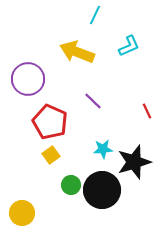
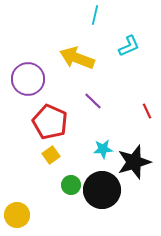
cyan line: rotated 12 degrees counterclockwise
yellow arrow: moved 6 px down
yellow circle: moved 5 px left, 2 px down
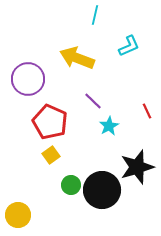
cyan star: moved 6 px right, 23 px up; rotated 24 degrees counterclockwise
black star: moved 3 px right, 5 px down
yellow circle: moved 1 px right
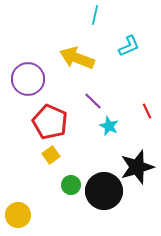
cyan star: rotated 18 degrees counterclockwise
black circle: moved 2 px right, 1 px down
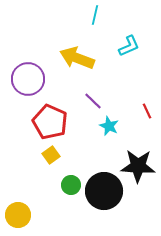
black star: moved 1 px right, 1 px up; rotated 20 degrees clockwise
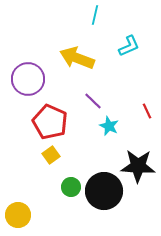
green circle: moved 2 px down
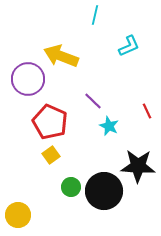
yellow arrow: moved 16 px left, 2 px up
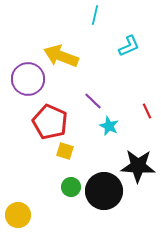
yellow square: moved 14 px right, 4 px up; rotated 36 degrees counterclockwise
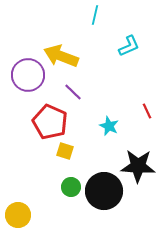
purple circle: moved 4 px up
purple line: moved 20 px left, 9 px up
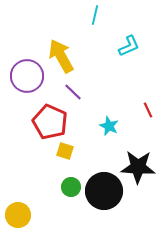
yellow arrow: rotated 40 degrees clockwise
purple circle: moved 1 px left, 1 px down
red line: moved 1 px right, 1 px up
black star: moved 1 px down
